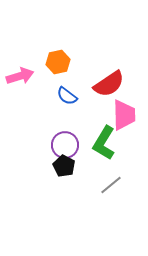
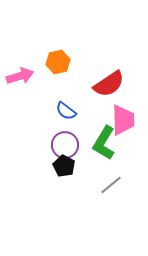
blue semicircle: moved 1 px left, 15 px down
pink trapezoid: moved 1 px left, 5 px down
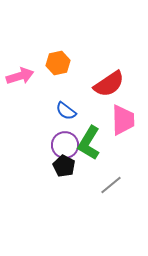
orange hexagon: moved 1 px down
green L-shape: moved 15 px left
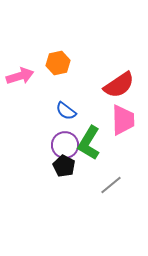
red semicircle: moved 10 px right, 1 px down
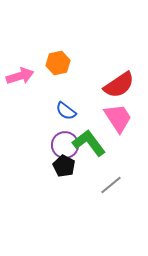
pink trapezoid: moved 5 px left, 2 px up; rotated 32 degrees counterclockwise
green L-shape: rotated 112 degrees clockwise
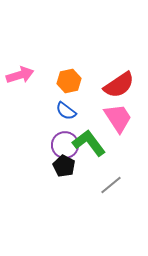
orange hexagon: moved 11 px right, 18 px down
pink arrow: moved 1 px up
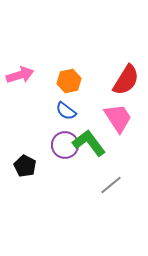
red semicircle: moved 7 px right, 5 px up; rotated 24 degrees counterclockwise
black pentagon: moved 39 px left
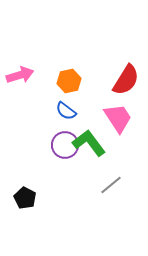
black pentagon: moved 32 px down
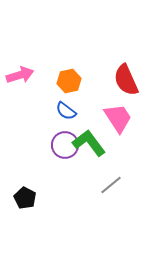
red semicircle: rotated 124 degrees clockwise
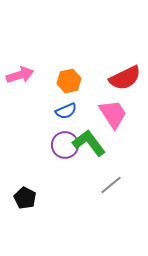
red semicircle: moved 1 px left, 2 px up; rotated 92 degrees counterclockwise
blue semicircle: rotated 60 degrees counterclockwise
pink trapezoid: moved 5 px left, 4 px up
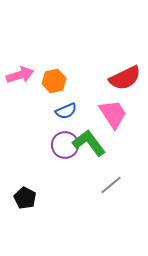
orange hexagon: moved 15 px left
